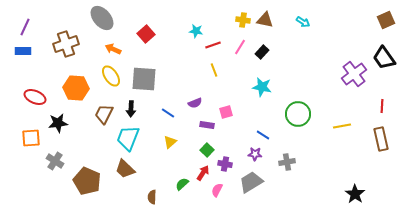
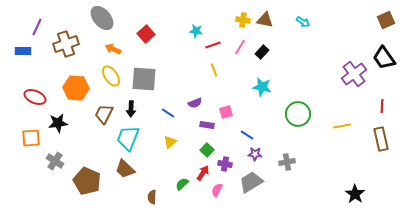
purple line at (25, 27): moved 12 px right
blue line at (263, 135): moved 16 px left
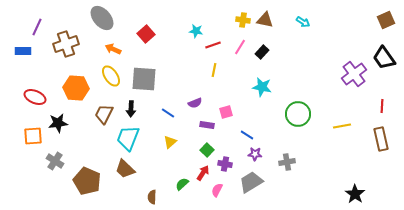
yellow line at (214, 70): rotated 32 degrees clockwise
orange square at (31, 138): moved 2 px right, 2 px up
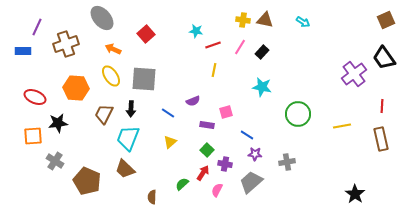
purple semicircle at (195, 103): moved 2 px left, 2 px up
gray trapezoid at (251, 182): rotated 10 degrees counterclockwise
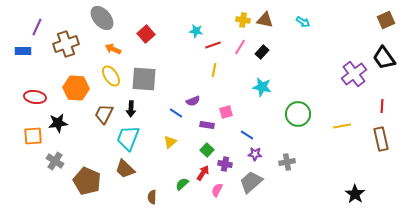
red ellipse at (35, 97): rotated 15 degrees counterclockwise
blue line at (168, 113): moved 8 px right
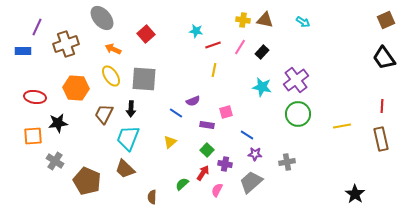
purple cross at (354, 74): moved 58 px left, 6 px down
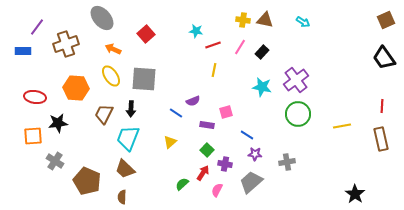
purple line at (37, 27): rotated 12 degrees clockwise
brown semicircle at (152, 197): moved 30 px left
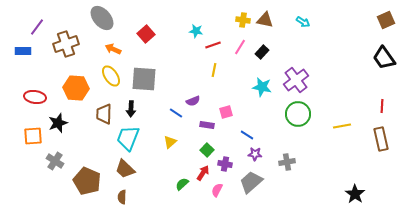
brown trapezoid at (104, 114): rotated 25 degrees counterclockwise
black star at (58, 123): rotated 12 degrees counterclockwise
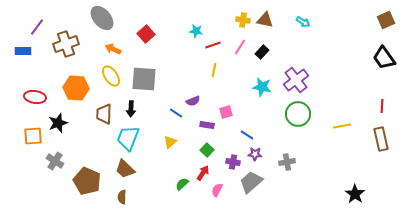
purple cross at (225, 164): moved 8 px right, 2 px up
